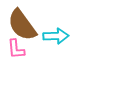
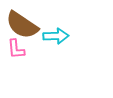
brown semicircle: rotated 20 degrees counterclockwise
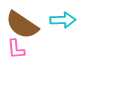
cyan arrow: moved 7 px right, 16 px up
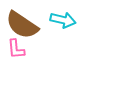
cyan arrow: rotated 15 degrees clockwise
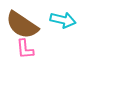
pink L-shape: moved 9 px right
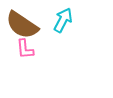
cyan arrow: rotated 75 degrees counterclockwise
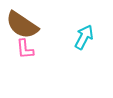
cyan arrow: moved 21 px right, 17 px down
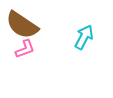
pink L-shape: rotated 105 degrees counterclockwise
